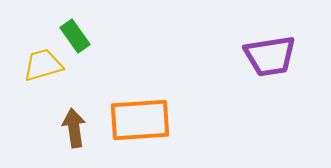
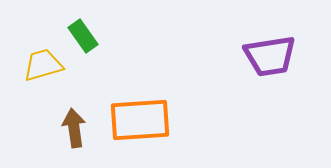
green rectangle: moved 8 px right
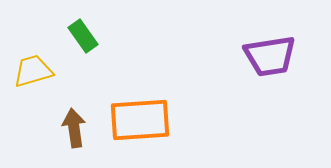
yellow trapezoid: moved 10 px left, 6 px down
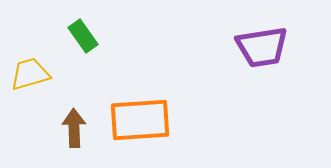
purple trapezoid: moved 8 px left, 9 px up
yellow trapezoid: moved 3 px left, 3 px down
brown arrow: rotated 6 degrees clockwise
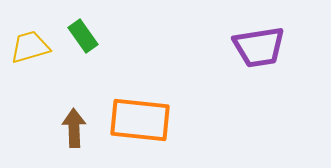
purple trapezoid: moved 3 px left
yellow trapezoid: moved 27 px up
orange rectangle: rotated 10 degrees clockwise
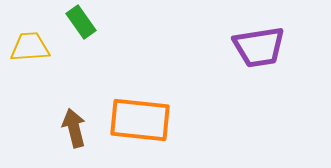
green rectangle: moved 2 px left, 14 px up
yellow trapezoid: rotated 12 degrees clockwise
brown arrow: rotated 12 degrees counterclockwise
